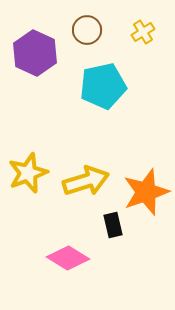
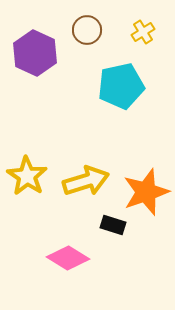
cyan pentagon: moved 18 px right
yellow star: moved 1 px left, 3 px down; rotated 18 degrees counterclockwise
black rectangle: rotated 60 degrees counterclockwise
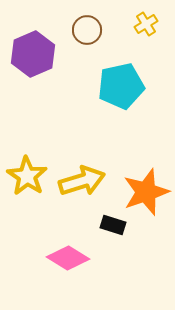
yellow cross: moved 3 px right, 8 px up
purple hexagon: moved 2 px left, 1 px down; rotated 12 degrees clockwise
yellow arrow: moved 4 px left
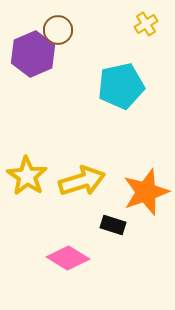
brown circle: moved 29 px left
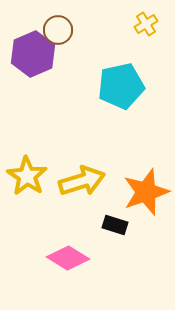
black rectangle: moved 2 px right
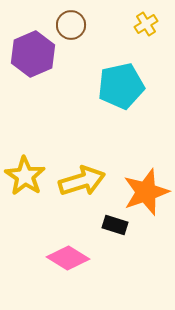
brown circle: moved 13 px right, 5 px up
yellow star: moved 2 px left
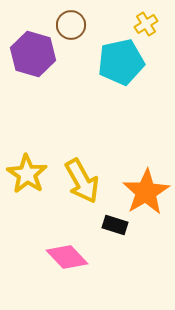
purple hexagon: rotated 21 degrees counterclockwise
cyan pentagon: moved 24 px up
yellow star: moved 2 px right, 2 px up
yellow arrow: rotated 78 degrees clockwise
orange star: rotated 12 degrees counterclockwise
pink diamond: moved 1 px left, 1 px up; rotated 15 degrees clockwise
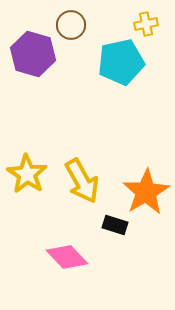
yellow cross: rotated 20 degrees clockwise
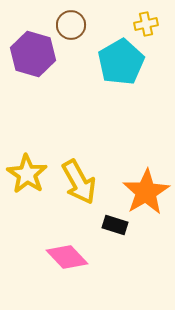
cyan pentagon: rotated 18 degrees counterclockwise
yellow arrow: moved 3 px left, 1 px down
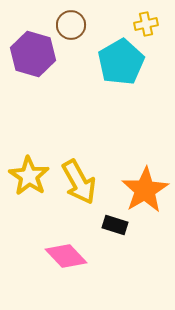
yellow star: moved 2 px right, 2 px down
orange star: moved 1 px left, 2 px up
pink diamond: moved 1 px left, 1 px up
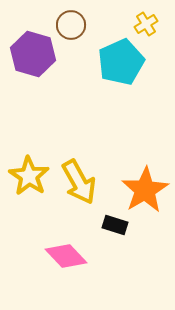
yellow cross: rotated 20 degrees counterclockwise
cyan pentagon: rotated 6 degrees clockwise
